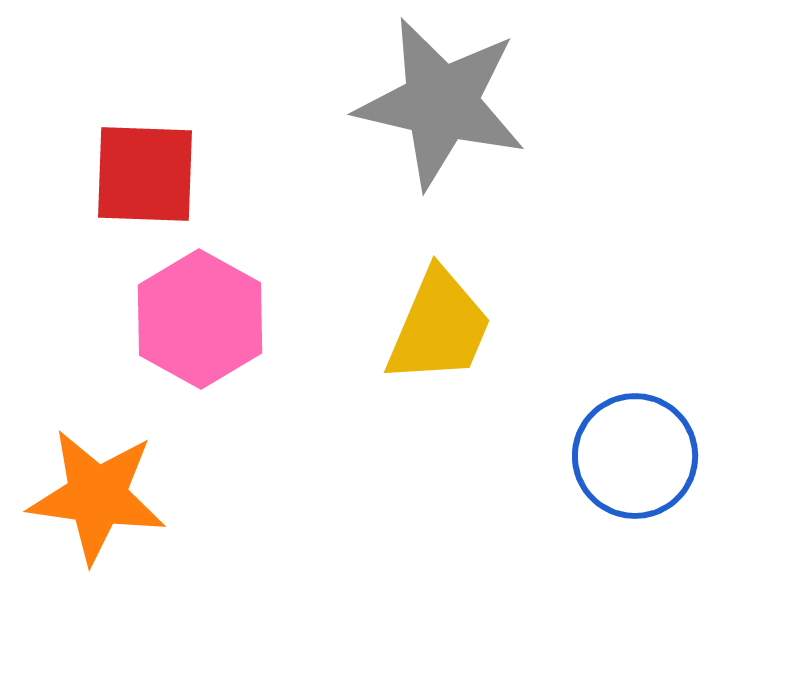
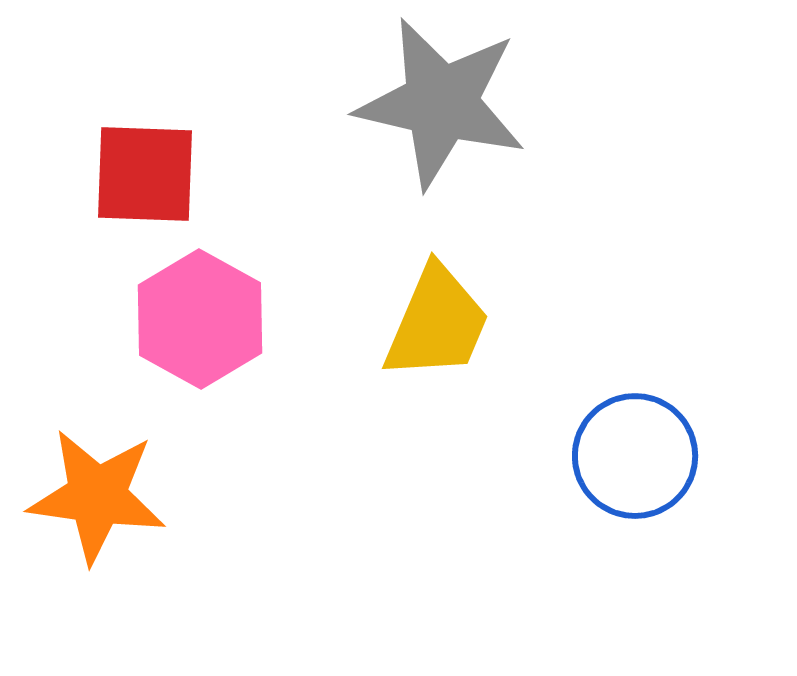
yellow trapezoid: moved 2 px left, 4 px up
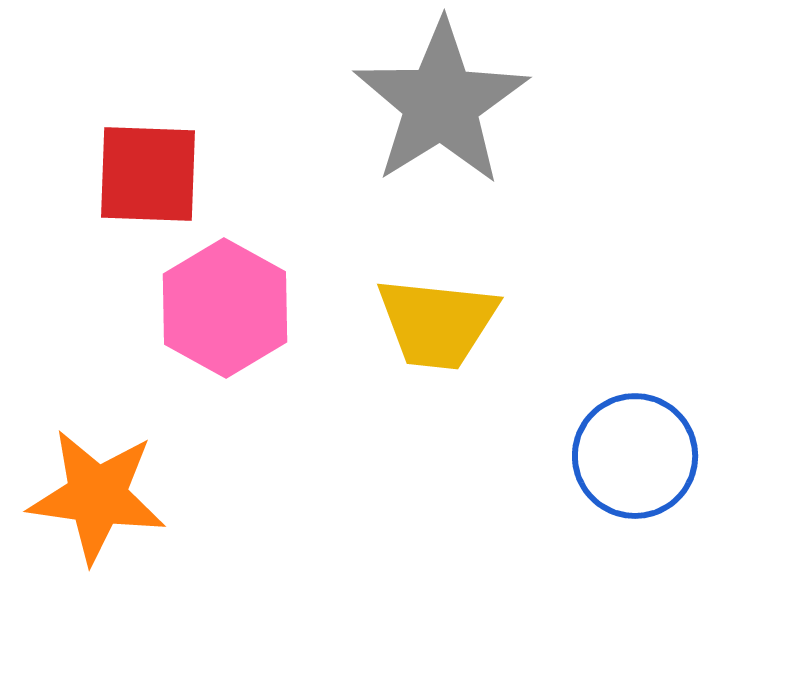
gray star: rotated 27 degrees clockwise
red square: moved 3 px right
pink hexagon: moved 25 px right, 11 px up
yellow trapezoid: rotated 73 degrees clockwise
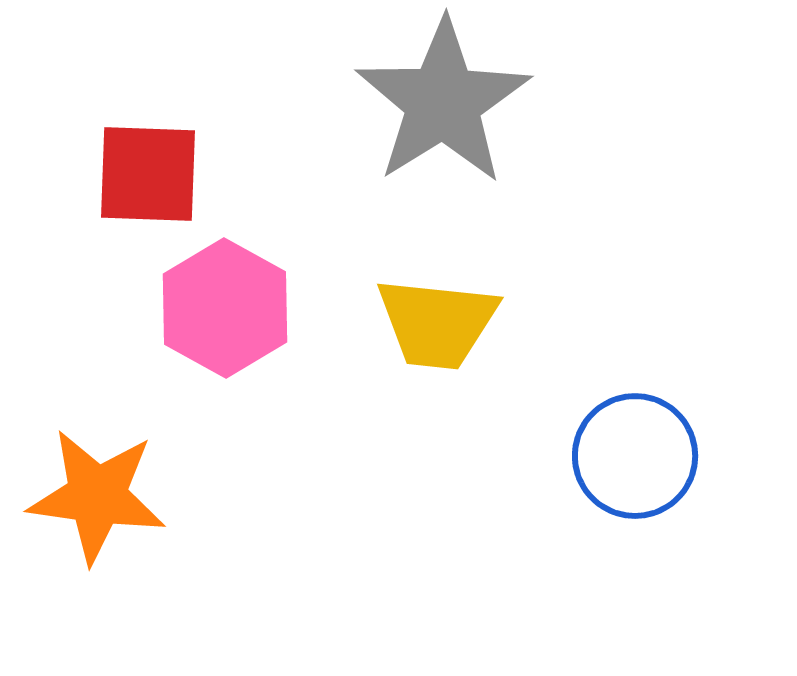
gray star: moved 2 px right, 1 px up
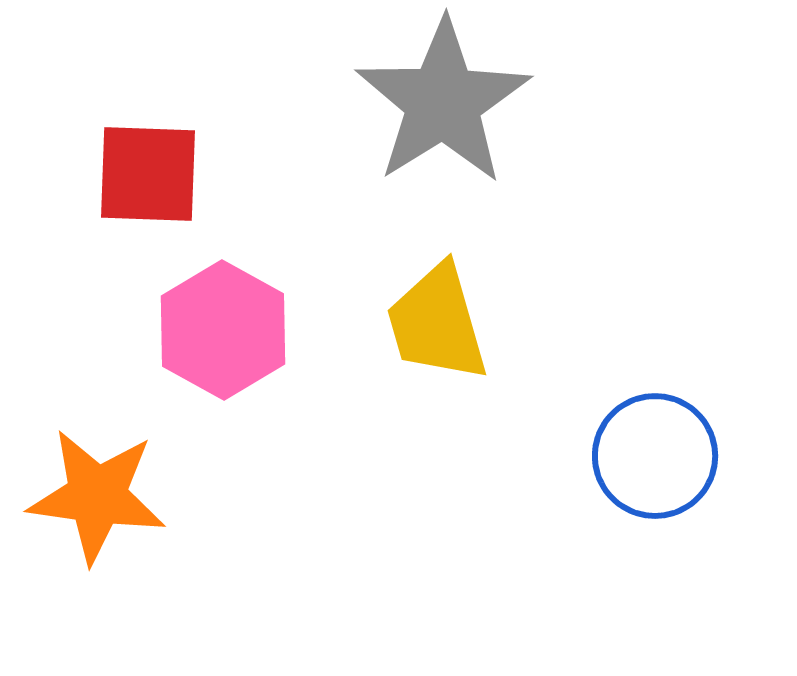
pink hexagon: moved 2 px left, 22 px down
yellow trapezoid: rotated 68 degrees clockwise
blue circle: moved 20 px right
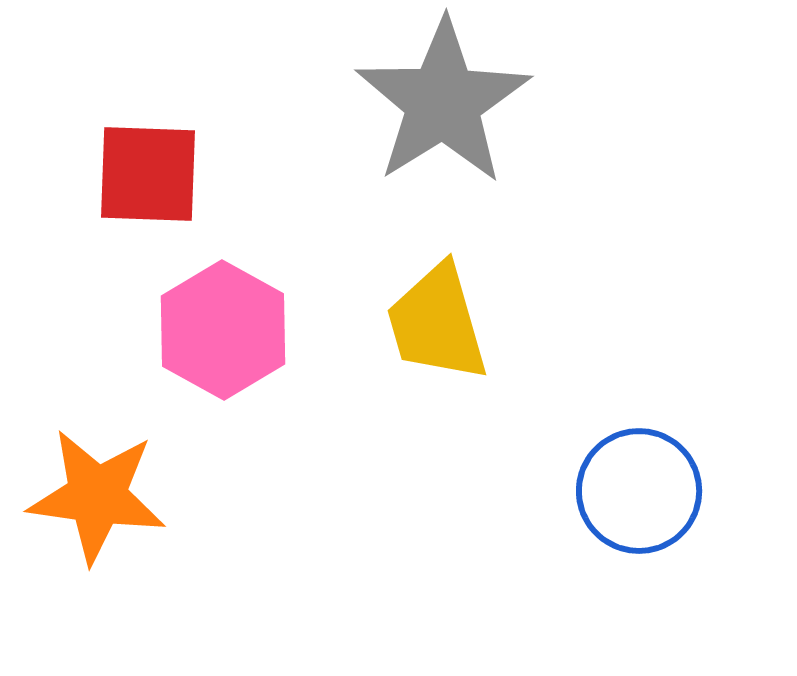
blue circle: moved 16 px left, 35 px down
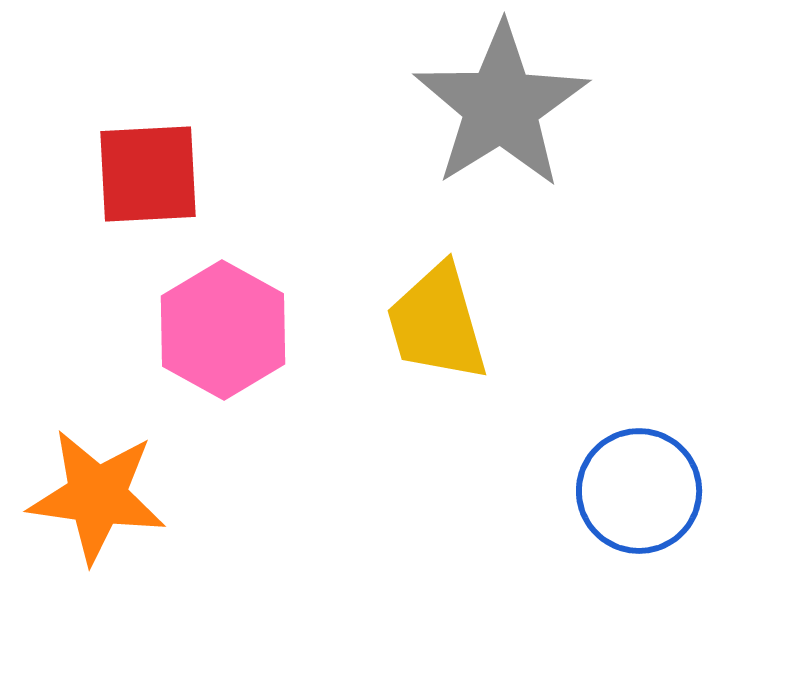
gray star: moved 58 px right, 4 px down
red square: rotated 5 degrees counterclockwise
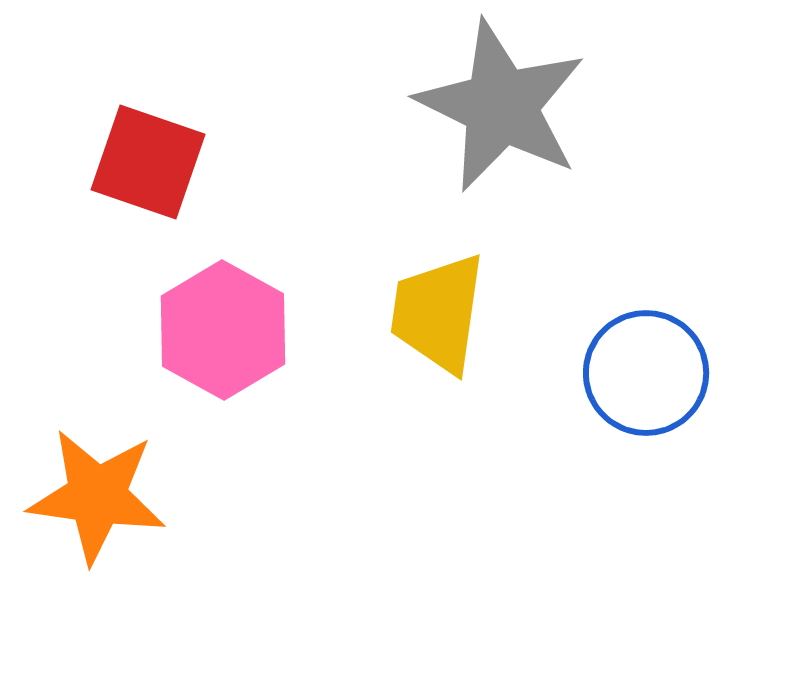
gray star: rotated 14 degrees counterclockwise
red square: moved 12 px up; rotated 22 degrees clockwise
yellow trapezoid: moved 1 px right, 10 px up; rotated 24 degrees clockwise
blue circle: moved 7 px right, 118 px up
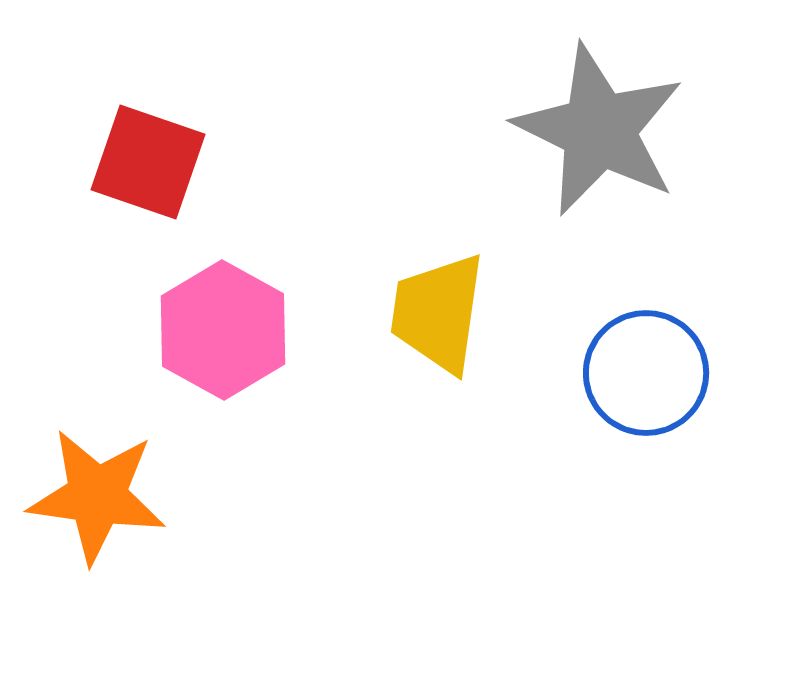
gray star: moved 98 px right, 24 px down
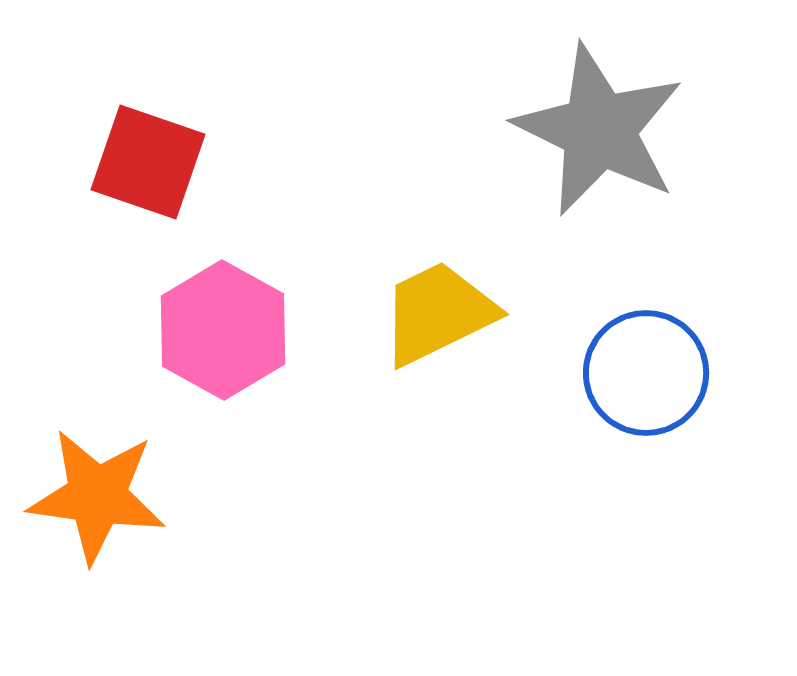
yellow trapezoid: rotated 56 degrees clockwise
